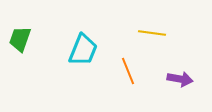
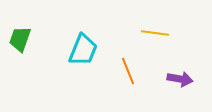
yellow line: moved 3 px right
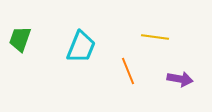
yellow line: moved 4 px down
cyan trapezoid: moved 2 px left, 3 px up
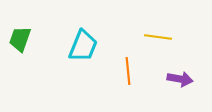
yellow line: moved 3 px right
cyan trapezoid: moved 2 px right, 1 px up
orange line: rotated 16 degrees clockwise
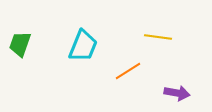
green trapezoid: moved 5 px down
orange line: rotated 64 degrees clockwise
purple arrow: moved 3 px left, 14 px down
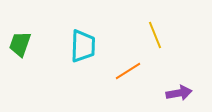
yellow line: moved 3 px left, 2 px up; rotated 60 degrees clockwise
cyan trapezoid: rotated 20 degrees counterclockwise
purple arrow: moved 2 px right; rotated 20 degrees counterclockwise
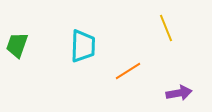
yellow line: moved 11 px right, 7 px up
green trapezoid: moved 3 px left, 1 px down
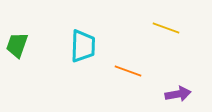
yellow line: rotated 48 degrees counterclockwise
orange line: rotated 52 degrees clockwise
purple arrow: moved 1 px left, 1 px down
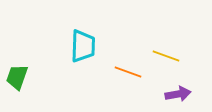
yellow line: moved 28 px down
green trapezoid: moved 32 px down
orange line: moved 1 px down
